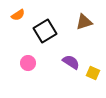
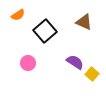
brown triangle: rotated 42 degrees clockwise
black square: rotated 10 degrees counterclockwise
purple semicircle: moved 4 px right
yellow square: moved 1 px left, 1 px down; rotated 16 degrees clockwise
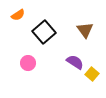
brown triangle: moved 1 px right, 8 px down; rotated 30 degrees clockwise
black square: moved 1 px left, 1 px down
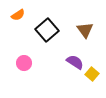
black square: moved 3 px right, 2 px up
pink circle: moved 4 px left
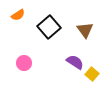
black square: moved 2 px right, 3 px up
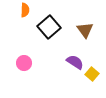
orange semicircle: moved 7 px right, 5 px up; rotated 56 degrees counterclockwise
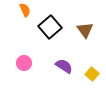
orange semicircle: rotated 24 degrees counterclockwise
black square: moved 1 px right
purple semicircle: moved 11 px left, 4 px down
